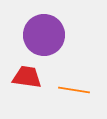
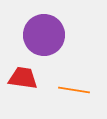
red trapezoid: moved 4 px left, 1 px down
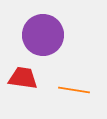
purple circle: moved 1 px left
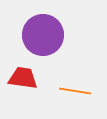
orange line: moved 1 px right, 1 px down
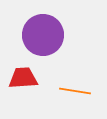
red trapezoid: rotated 12 degrees counterclockwise
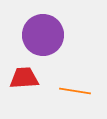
red trapezoid: moved 1 px right
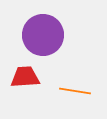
red trapezoid: moved 1 px right, 1 px up
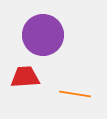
orange line: moved 3 px down
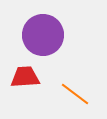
orange line: rotated 28 degrees clockwise
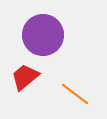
red trapezoid: rotated 36 degrees counterclockwise
